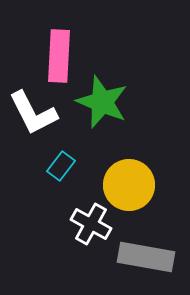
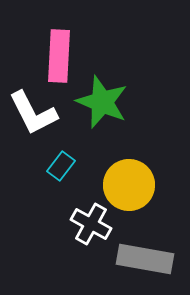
gray rectangle: moved 1 px left, 2 px down
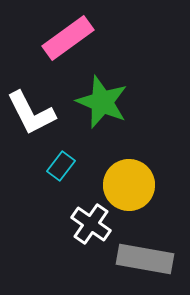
pink rectangle: moved 9 px right, 18 px up; rotated 51 degrees clockwise
white L-shape: moved 2 px left
white cross: rotated 6 degrees clockwise
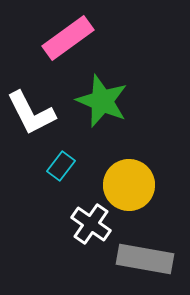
green star: moved 1 px up
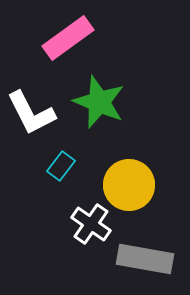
green star: moved 3 px left, 1 px down
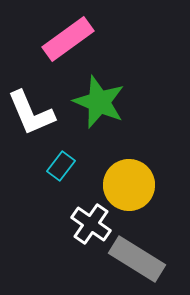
pink rectangle: moved 1 px down
white L-shape: rotated 4 degrees clockwise
gray rectangle: moved 8 px left; rotated 22 degrees clockwise
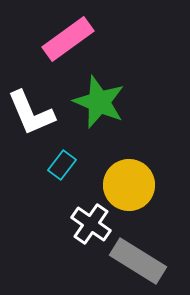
cyan rectangle: moved 1 px right, 1 px up
gray rectangle: moved 1 px right, 2 px down
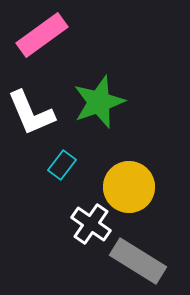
pink rectangle: moved 26 px left, 4 px up
green star: rotated 30 degrees clockwise
yellow circle: moved 2 px down
